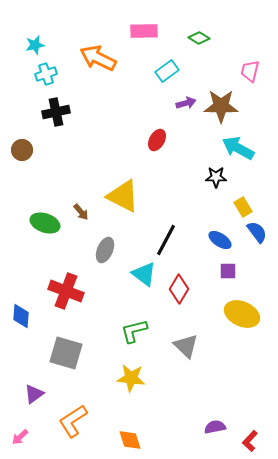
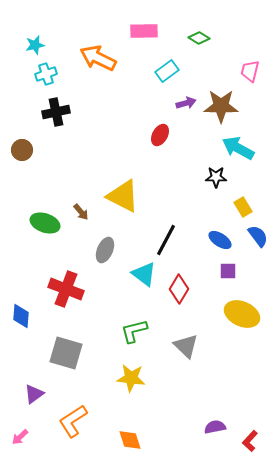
red ellipse: moved 3 px right, 5 px up
blue semicircle: moved 1 px right, 4 px down
red cross: moved 2 px up
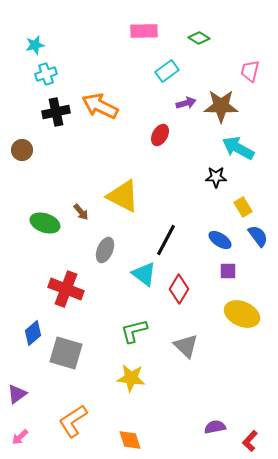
orange arrow: moved 2 px right, 48 px down
blue diamond: moved 12 px right, 17 px down; rotated 45 degrees clockwise
purple triangle: moved 17 px left
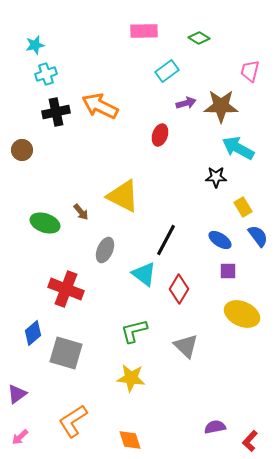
red ellipse: rotated 10 degrees counterclockwise
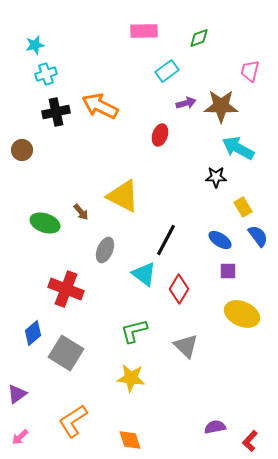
green diamond: rotated 50 degrees counterclockwise
gray square: rotated 16 degrees clockwise
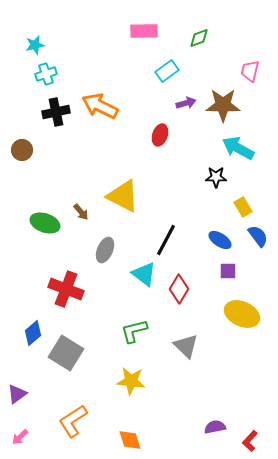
brown star: moved 2 px right, 1 px up
yellow star: moved 3 px down
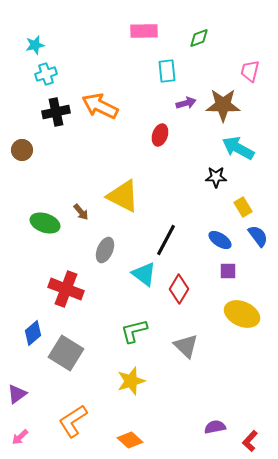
cyan rectangle: rotated 60 degrees counterclockwise
yellow star: rotated 24 degrees counterclockwise
orange diamond: rotated 30 degrees counterclockwise
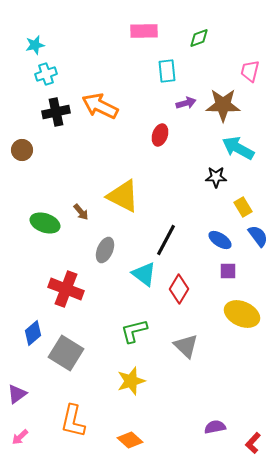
orange L-shape: rotated 44 degrees counterclockwise
red L-shape: moved 3 px right, 2 px down
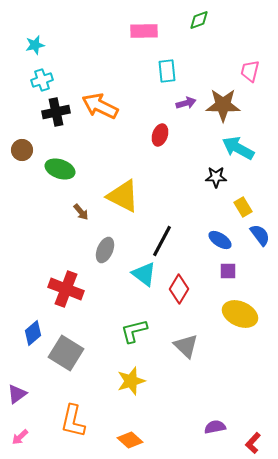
green diamond: moved 18 px up
cyan cross: moved 4 px left, 6 px down
green ellipse: moved 15 px right, 54 px up
blue semicircle: moved 2 px right, 1 px up
black line: moved 4 px left, 1 px down
yellow ellipse: moved 2 px left
